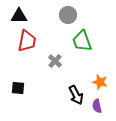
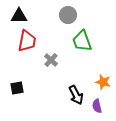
gray cross: moved 4 px left, 1 px up
orange star: moved 3 px right
black square: moved 1 px left; rotated 16 degrees counterclockwise
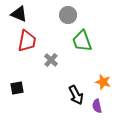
black triangle: moved 2 px up; rotated 24 degrees clockwise
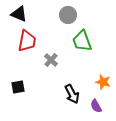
black square: moved 1 px right, 1 px up
black arrow: moved 4 px left, 1 px up
purple semicircle: moved 1 px left; rotated 16 degrees counterclockwise
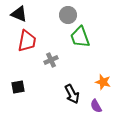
green trapezoid: moved 2 px left, 4 px up
gray cross: rotated 24 degrees clockwise
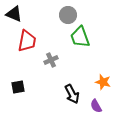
black triangle: moved 5 px left
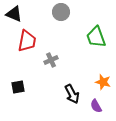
gray circle: moved 7 px left, 3 px up
green trapezoid: moved 16 px right
